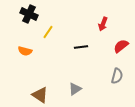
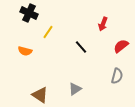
black cross: moved 1 px up
black line: rotated 56 degrees clockwise
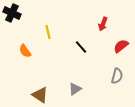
black cross: moved 17 px left
yellow line: rotated 48 degrees counterclockwise
orange semicircle: rotated 40 degrees clockwise
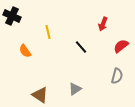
black cross: moved 3 px down
